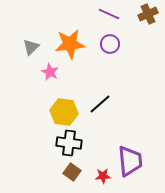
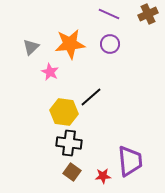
black line: moved 9 px left, 7 px up
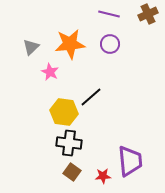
purple line: rotated 10 degrees counterclockwise
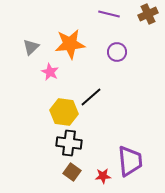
purple circle: moved 7 px right, 8 px down
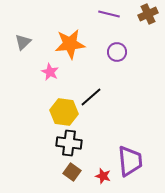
gray triangle: moved 8 px left, 5 px up
red star: rotated 21 degrees clockwise
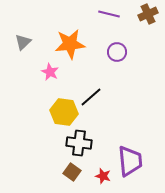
black cross: moved 10 px right
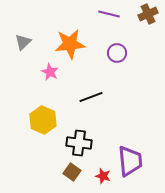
purple circle: moved 1 px down
black line: rotated 20 degrees clockwise
yellow hexagon: moved 21 px left, 8 px down; rotated 16 degrees clockwise
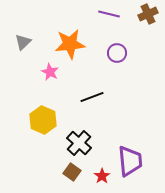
black line: moved 1 px right
black cross: rotated 35 degrees clockwise
red star: moved 1 px left; rotated 21 degrees clockwise
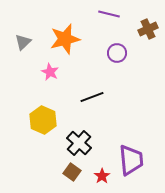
brown cross: moved 15 px down
orange star: moved 5 px left, 5 px up; rotated 8 degrees counterclockwise
purple trapezoid: moved 1 px right, 1 px up
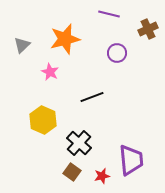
gray triangle: moved 1 px left, 3 px down
red star: rotated 21 degrees clockwise
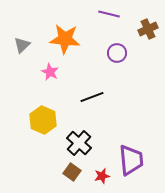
orange star: rotated 20 degrees clockwise
